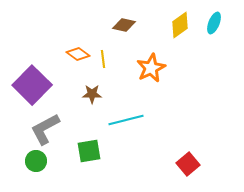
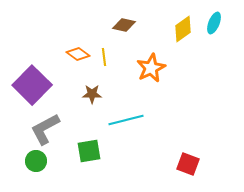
yellow diamond: moved 3 px right, 4 px down
yellow line: moved 1 px right, 2 px up
red square: rotated 30 degrees counterclockwise
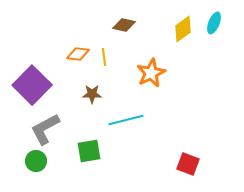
orange diamond: rotated 30 degrees counterclockwise
orange star: moved 5 px down
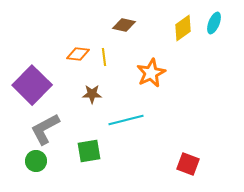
yellow diamond: moved 1 px up
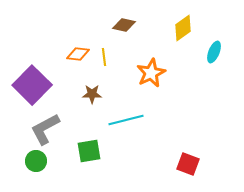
cyan ellipse: moved 29 px down
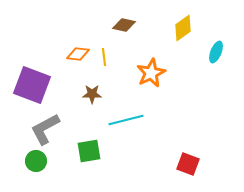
cyan ellipse: moved 2 px right
purple square: rotated 24 degrees counterclockwise
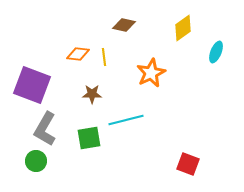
gray L-shape: rotated 32 degrees counterclockwise
green square: moved 13 px up
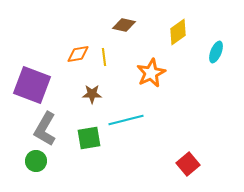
yellow diamond: moved 5 px left, 4 px down
orange diamond: rotated 15 degrees counterclockwise
red square: rotated 30 degrees clockwise
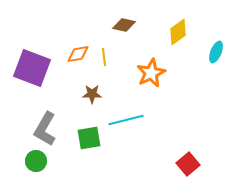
purple square: moved 17 px up
